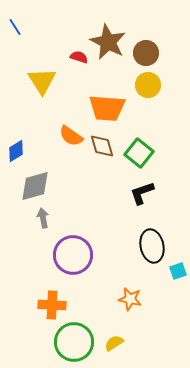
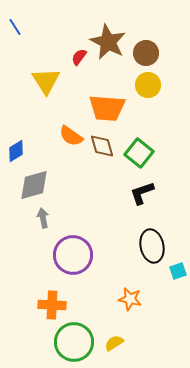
red semicircle: rotated 72 degrees counterclockwise
yellow triangle: moved 4 px right
gray diamond: moved 1 px left, 1 px up
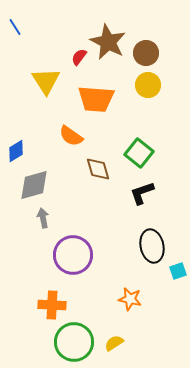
orange trapezoid: moved 11 px left, 9 px up
brown diamond: moved 4 px left, 23 px down
